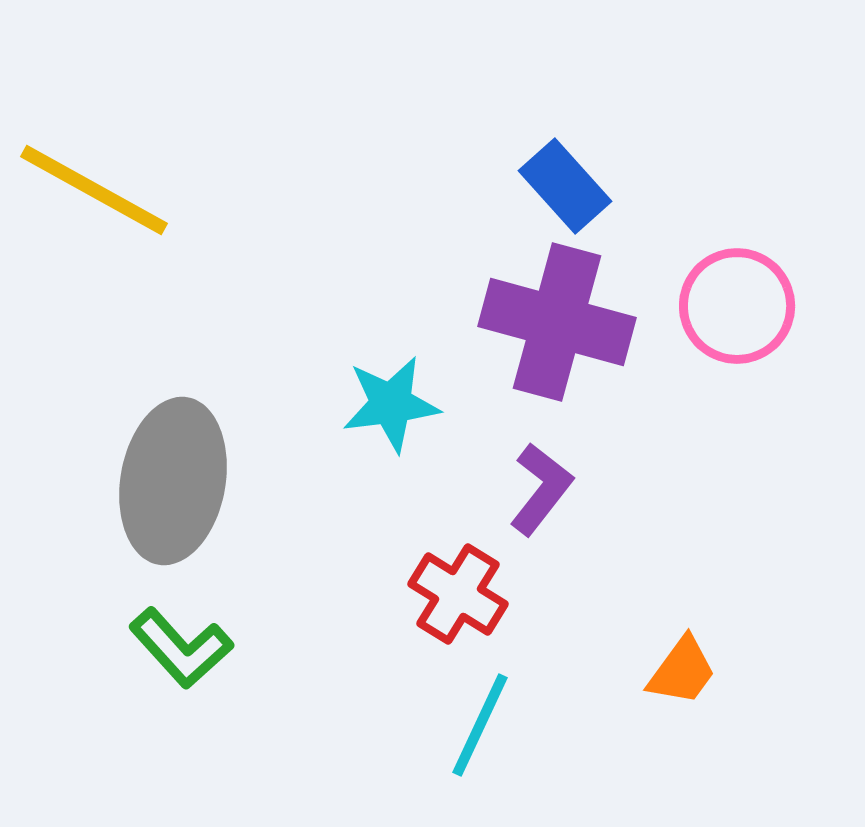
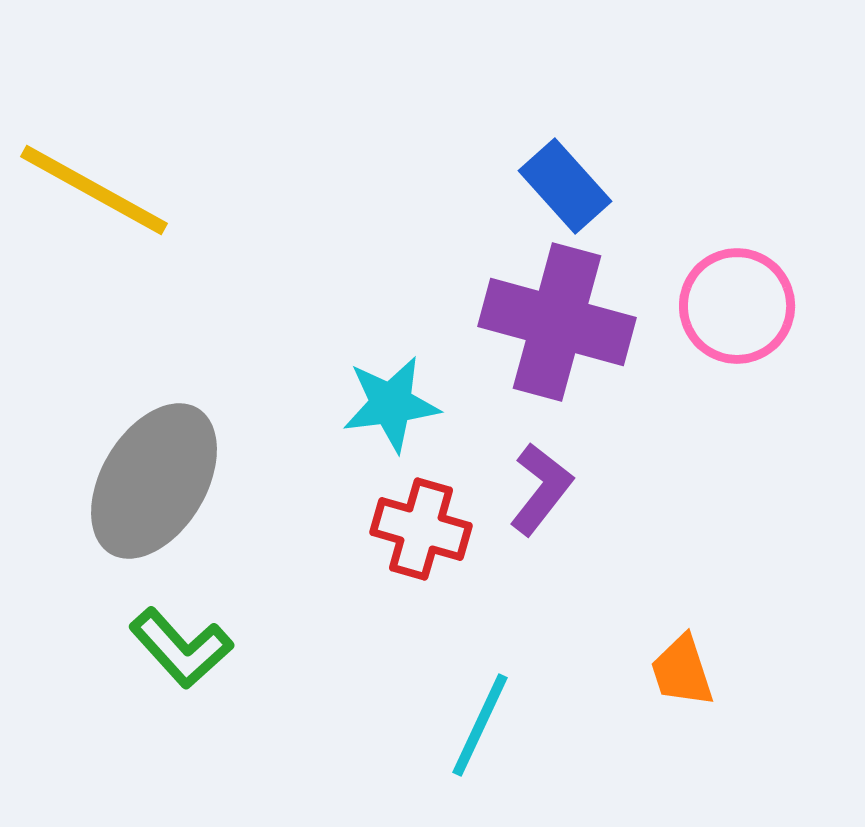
gray ellipse: moved 19 px left; rotated 21 degrees clockwise
red cross: moved 37 px left, 65 px up; rotated 16 degrees counterclockwise
orange trapezoid: rotated 126 degrees clockwise
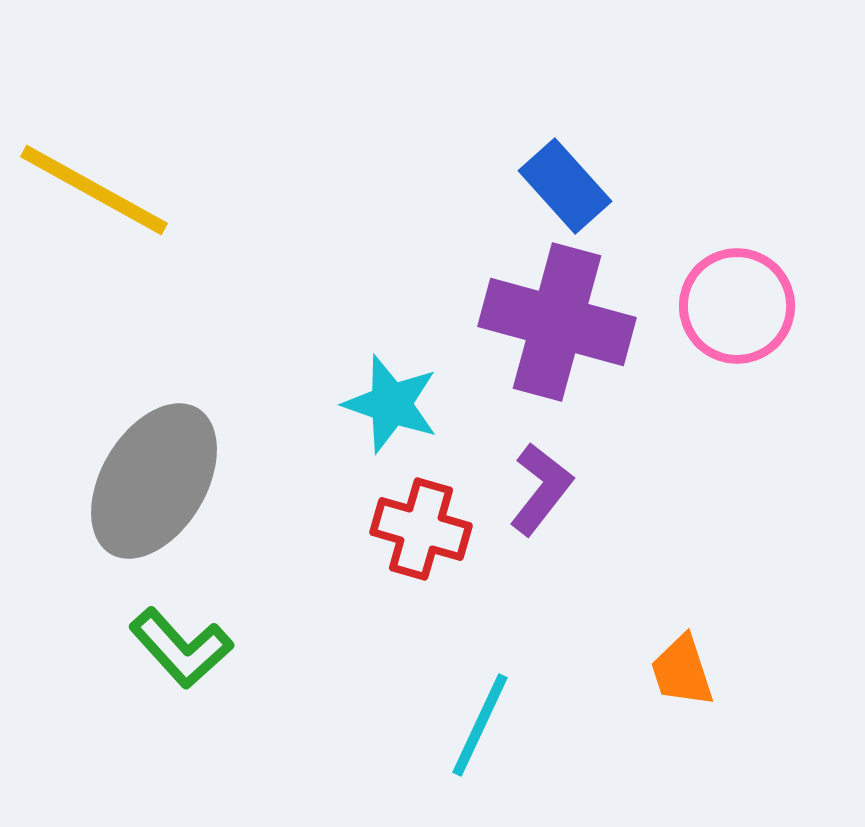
cyan star: rotated 26 degrees clockwise
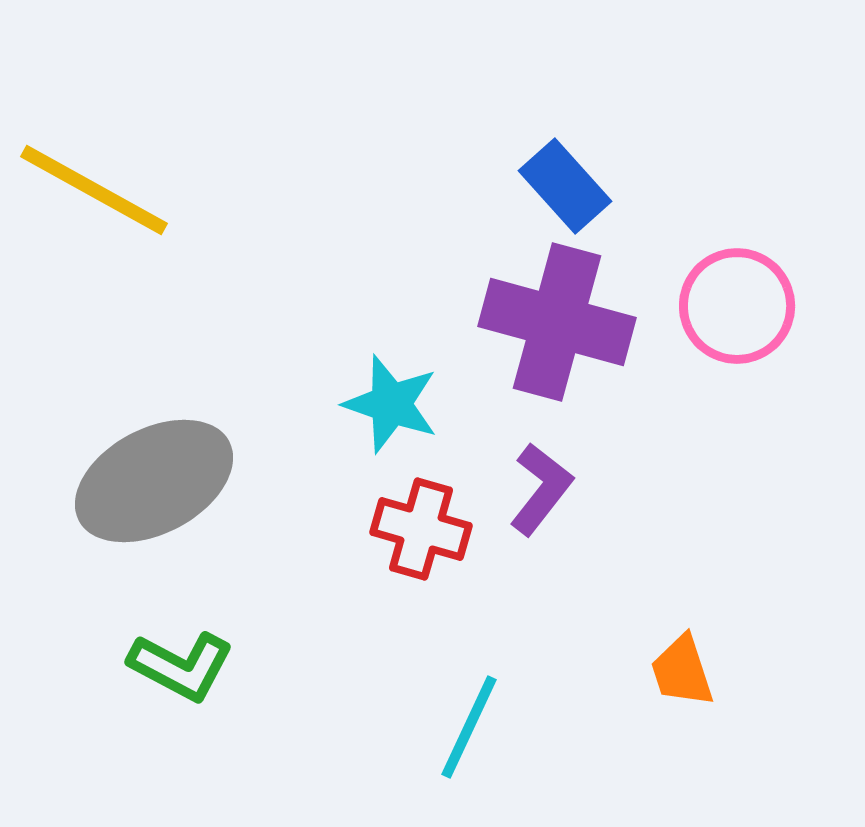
gray ellipse: rotated 31 degrees clockwise
green L-shape: moved 18 px down; rotated 20 degrees counterclockwise
cyan line: moved 11 px left, 2 px down
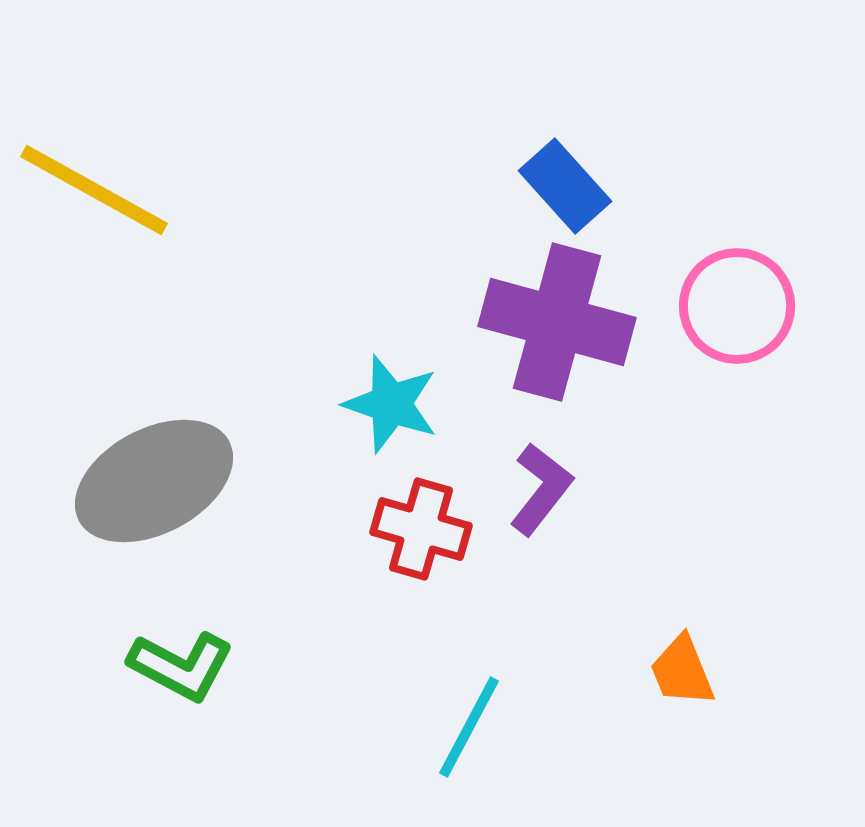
orange trapezoid: rotated 4 degrees counterclockwise
cyan line: rotated 3 degrees clockwise
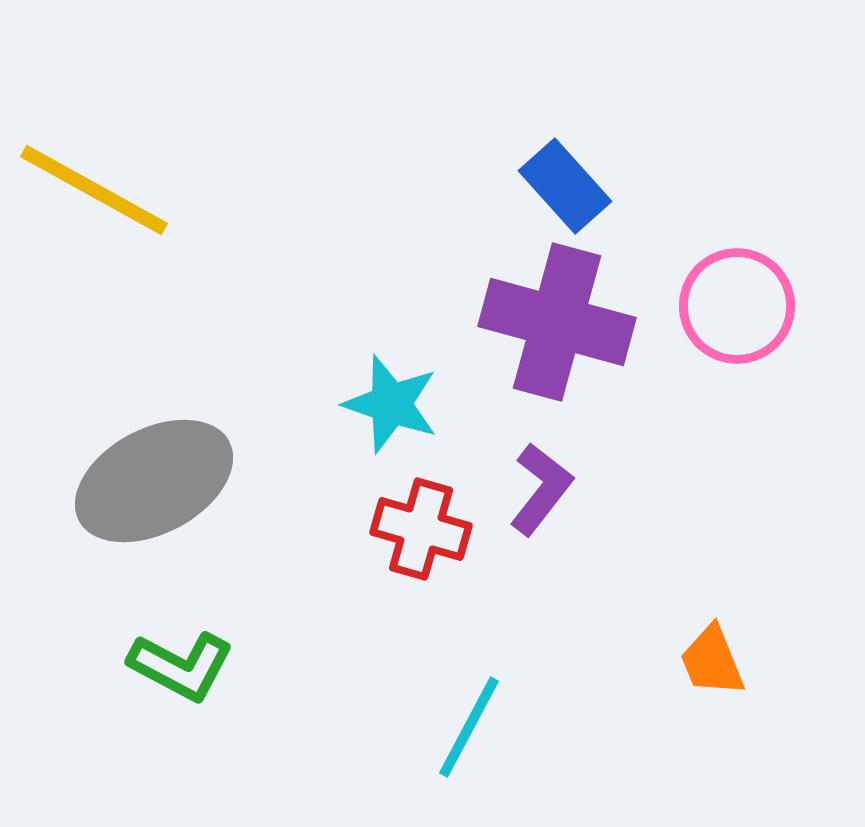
orange trapezoid: moved 30 px right, 10 px up
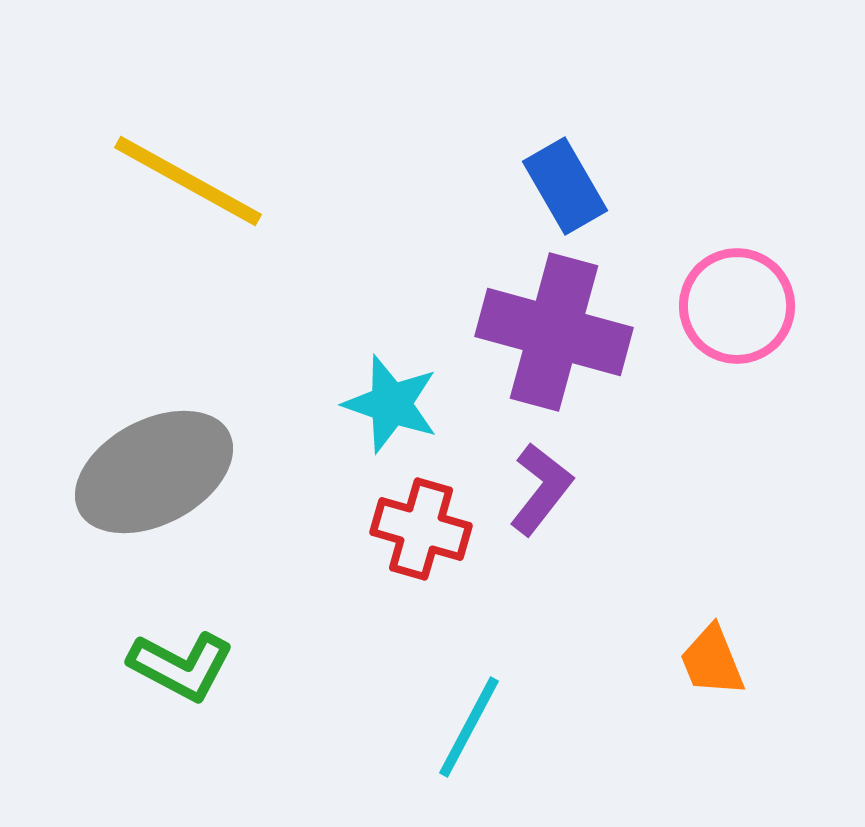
blue rectangle: rotated 12 degrees clockwise
yellow line: moved 94 px right, 9 px up
purple cross: moved 3 px left, 10 px down
gray ellipse: moved 9 px up
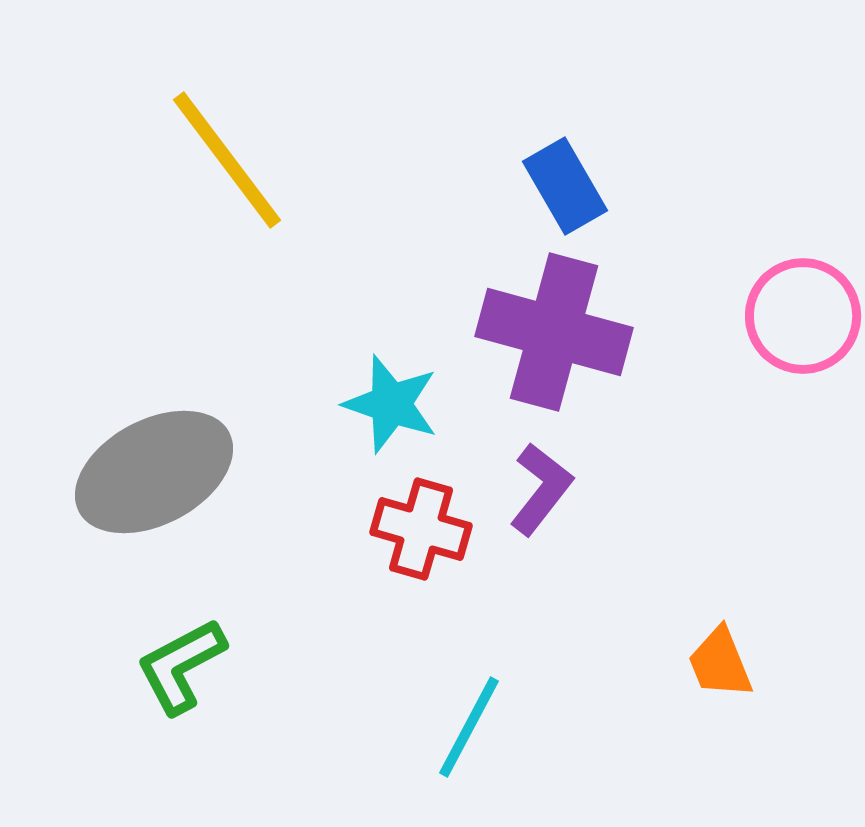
yellow line: moved 39 px right, 21 px up; rotated 24 degrees clockwise
pink circle: moved 66 px right, 10 px down
orange trapezoid: moved 8 px right, 2 px down
green L-shape: rotated 124 degrees clockwise
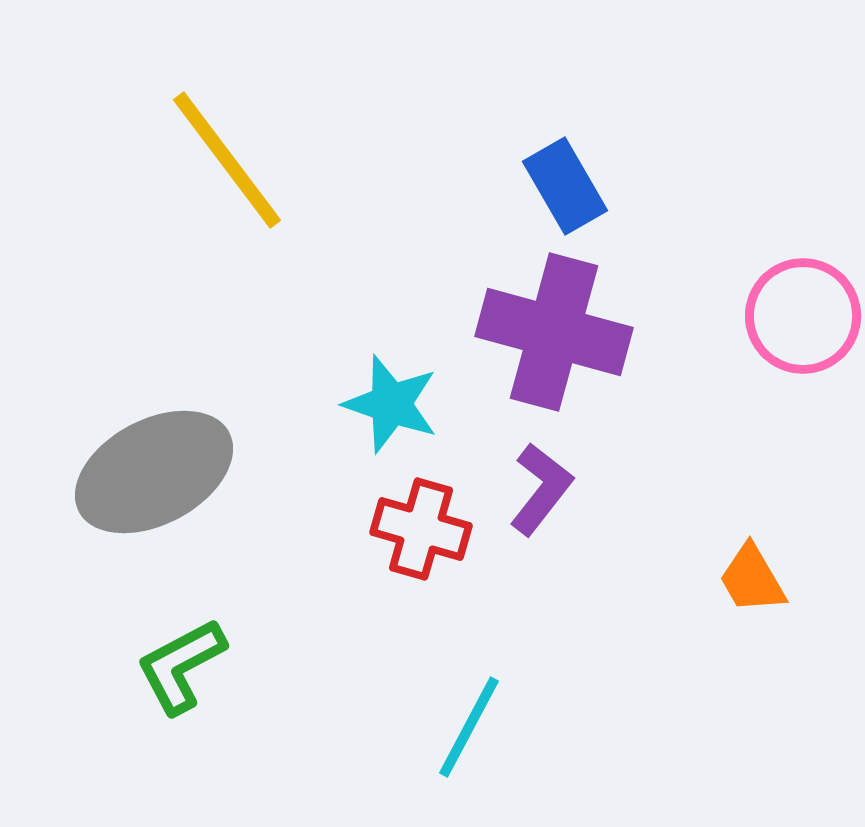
orange trapezoid: moved 32 px right, 84 px up; rotated 8 degrees counterclockwise
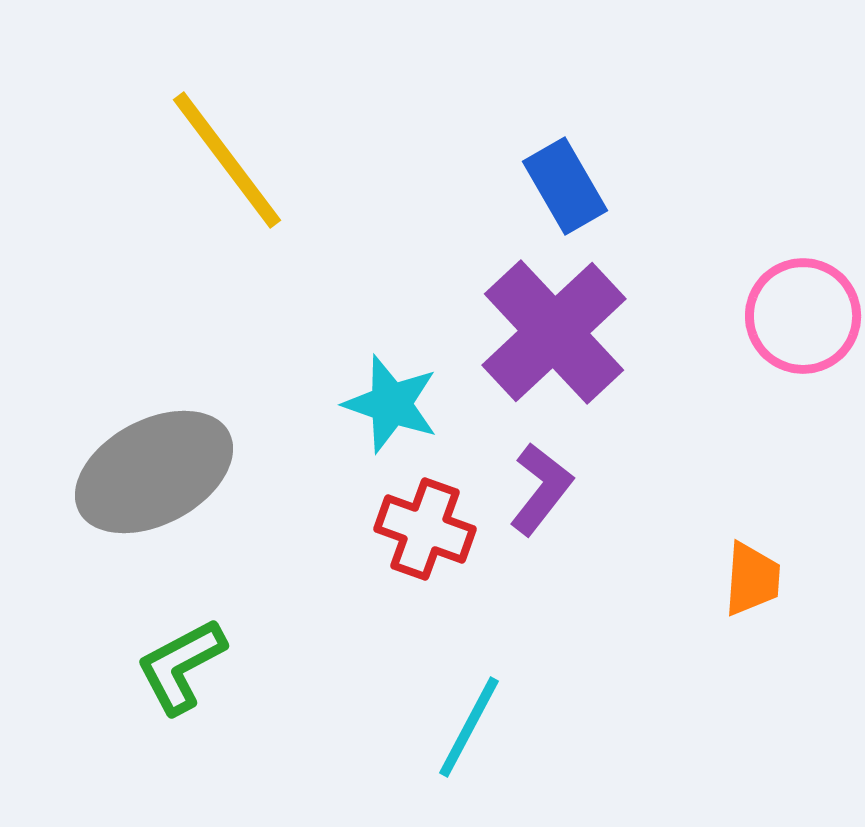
purple cross: rotated 32 degrees clockwise
red cross: moved 4 px right; rotated 4 degrees clockwise
orange trapezoid: rotated 146 degrees counterclockwise
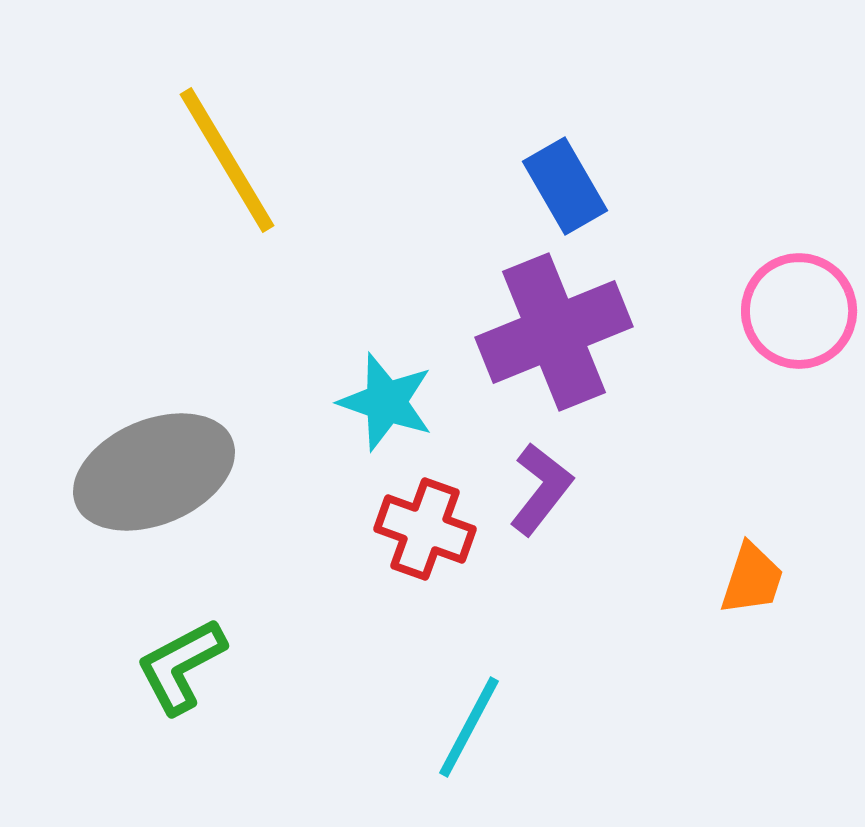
yellow line: rotated 6 degrees clockwise
pink circle: moved 4 px left, 5 px up
purple cross: rotated 21 degrees clockwise
cyan star: moved 5 px left, 2 px up
gray ellipse: rotated 5 degrees clockwise
orange trapezoid: rotated 14 degrees clockwise
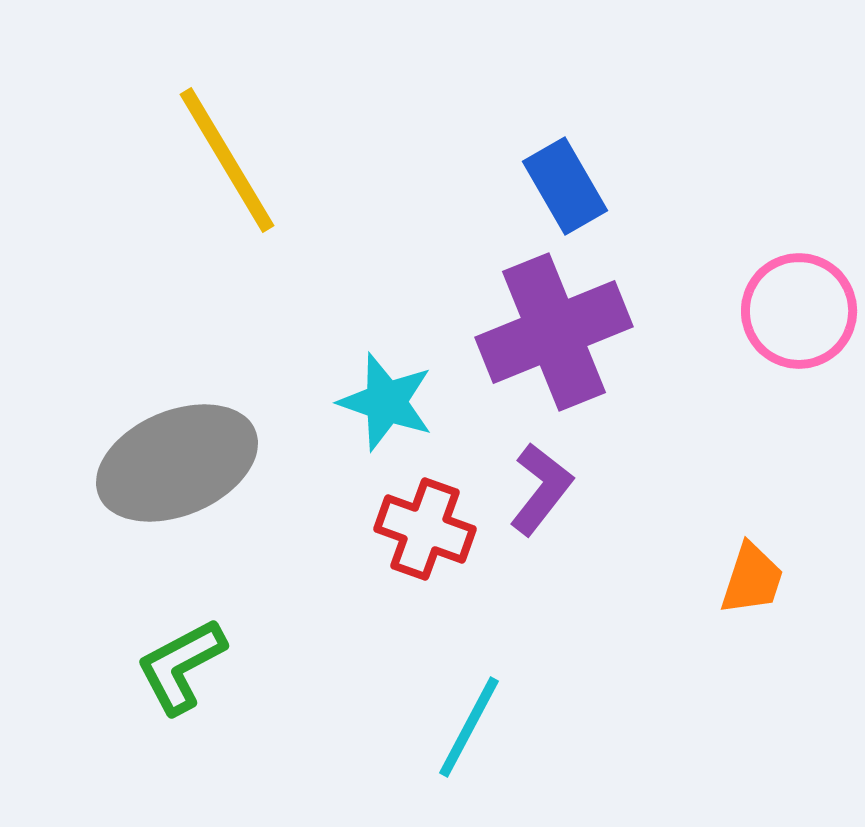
gray ellipse: moved 23 px right, 9 px up
